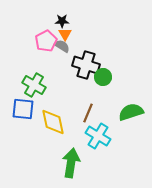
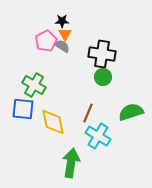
black cross: moved 16 px right, 11 px up; rotated 8 degrees counterclockwise
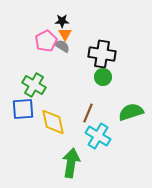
blue square: rotated 10 degrees counterclockwise
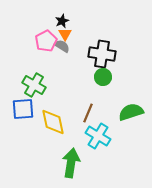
black star: rotated 24 degrees counterclockwise
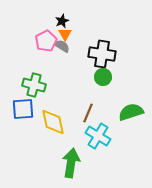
green cross: rotated 15 degrees counterclockwise
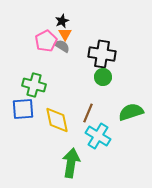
yellow diamond: moved 4 px right, 2 px up
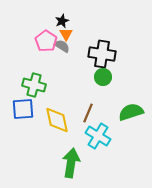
orange triangle: moved 1 px right
pink pentagon: rotated 10 degrees counterclockwise
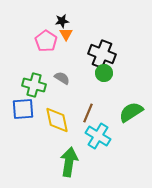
black star: rotated 16 degrees clockwise
gray semicircle: moved 32 px down
black cross: rotated 12 degrees clockwise
green circle: moved 1 px right, 4 px up
green semicircle: rotated 15 degrees counterclockwise
green arrow: moved 2 px left, 1 px up
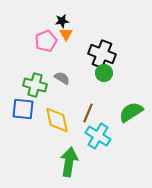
pink pentagon: rotated 15 degrees clockwise
green cross: moved 1 px right
blue square: rotated 10 degrees clockwise
